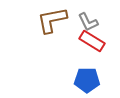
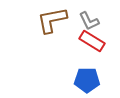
gray L-shape: moved 1 px right, 1 px up
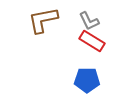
brown L-shape: moved 9 px left
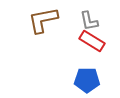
gray L-shape: rotated 15 degrees clockwise
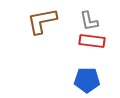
brown L-shape: moved 1 px left, 1 px down
red rectangle: rotated 25 degrees counterclockwise
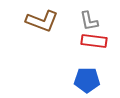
brown L-shape: rotated 148 degrees counterclockwise
red rectangle: moved 2 px right
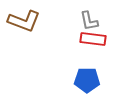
brown L-shape: moved 18 px left
red rectangle: moved 1 px left, 2 px up
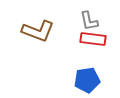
brown L-shape: moved 14 px right, 10 px down
blue pentagon: rotated 10 degrees counterclockwise
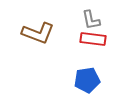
gray L-shape: moved 2 px right, 1 px up
brown L-shape: moved 2 px down
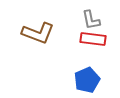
blue pentagon: rotated 15 degrees counterclockwise
